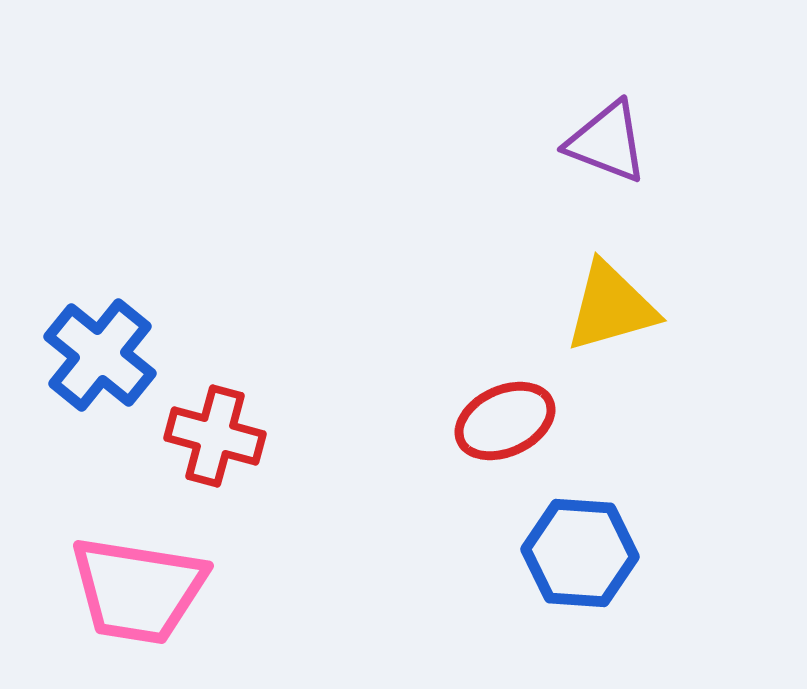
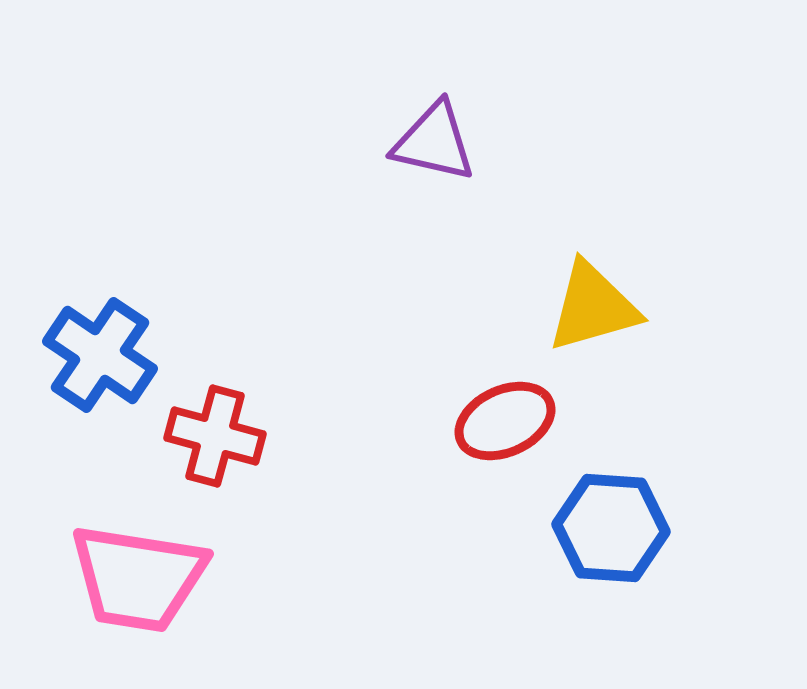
purple triangle: moved 173 px left; rotated 8 degrees counterclockwise
yellow triangle: moved 18 px left
blue cross: rotated 5 degrees counterclockwise
blue hexagon: moved 31 px right, 25 px up
pink trapezoid: moved 12 px up
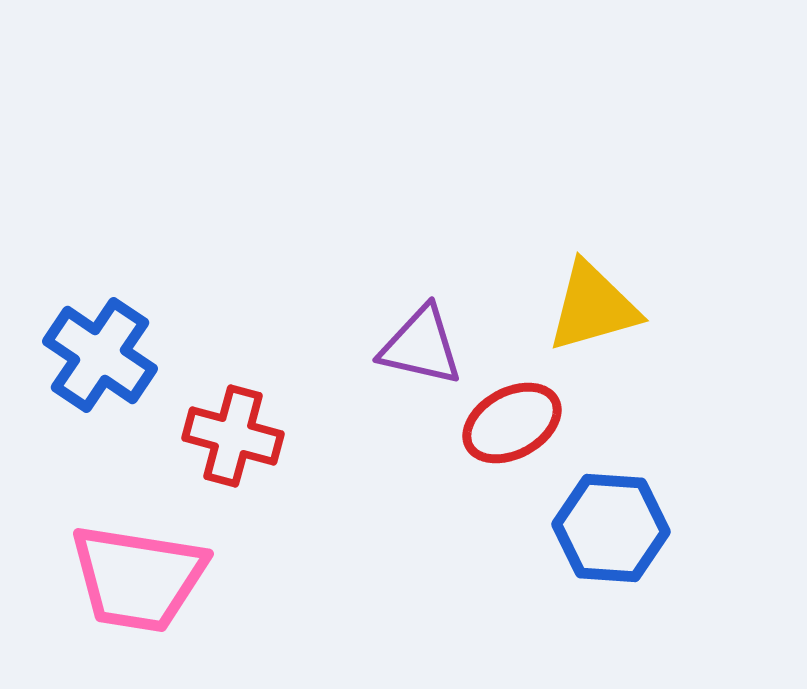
purple triangle: moved 13 px left, 204 px down
red ellipse: moved 7 px right, 2 px down; rotated 4 degrees counterclockwise
red cross: moved 18 px right
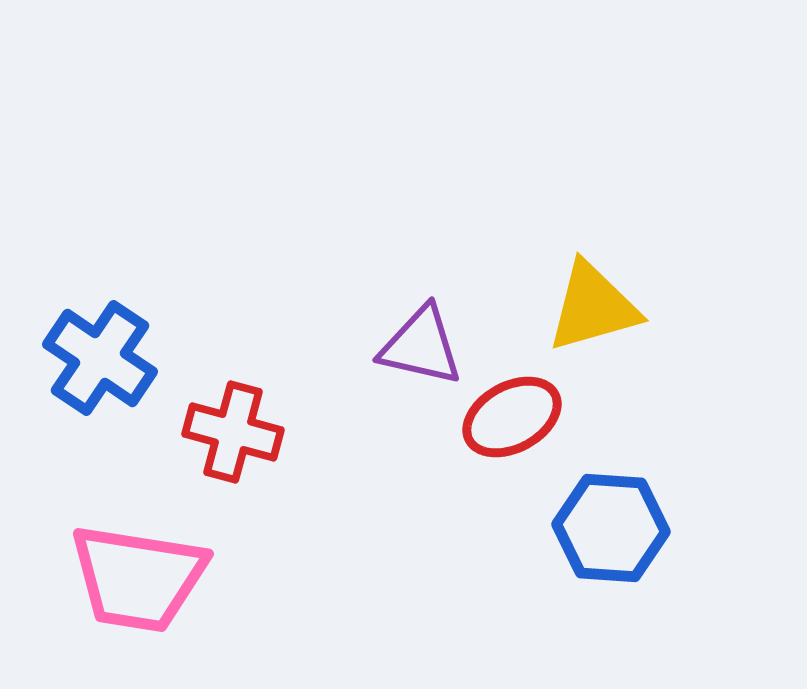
blue cross: moved 3 px down
red ellipse: moved 6 px up
red cross: moved 4 px up
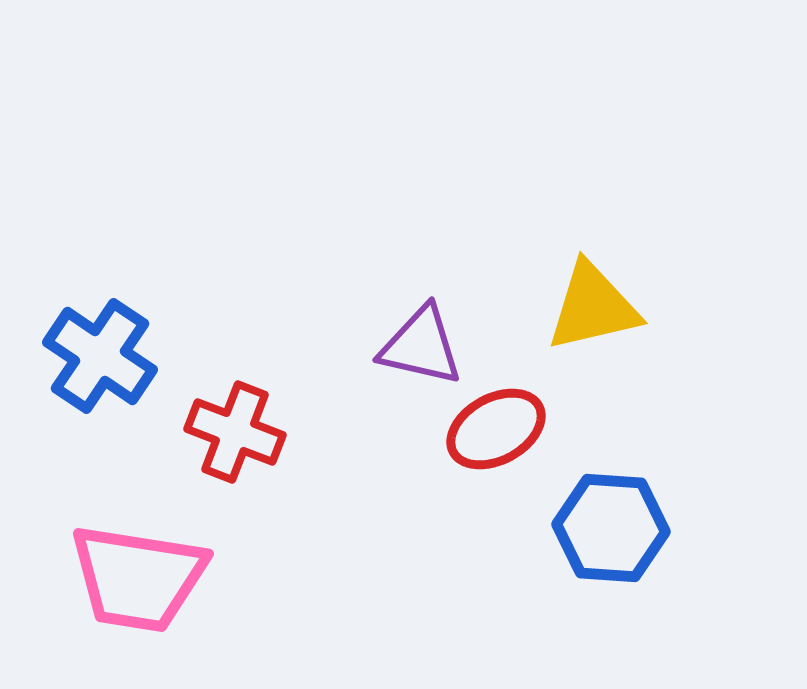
yellow triangle: rotated 3 degrees clockwise
blue cross: moved 2 px up
red ellipse: moved 16 px left, 12 px down
red cross: moved 2 px right; rotated 6 degrees clockwise
